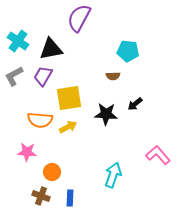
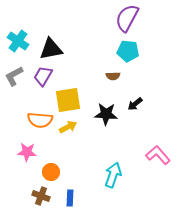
purple semicircle: moved 48 px right
yellow square: moved 1 px left, 2 px down
orange circle: moved 1 px left
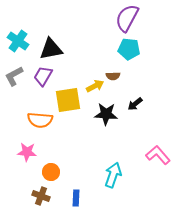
cyan pentagon: moved 1 px right, 2 px up
yellow arrow: moved 27 px right, 41 px up
blue rectangle: moved 6 px right
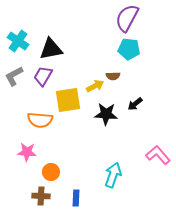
brown cross: rotated 18 degrees counterclockwise
